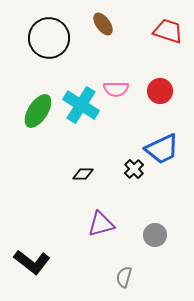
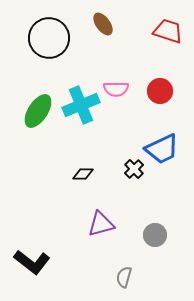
cyan cross: rotated 36 degrees clockwise
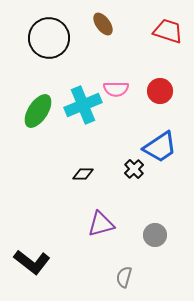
cyan cross: moved 2 px right
blue trapezoid: moved 2 px left, 2 px up; rotated 9 degrees counterclockwise
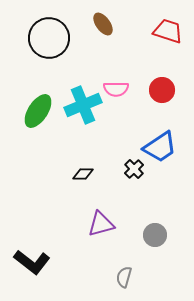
red circle: moved 2 px right, 1 px up
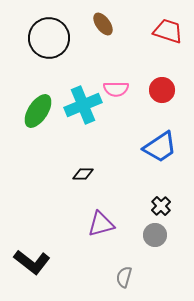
black cross: moved 27 px right, 37 px down
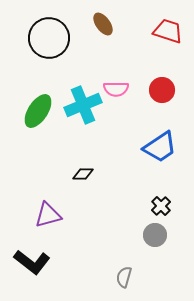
purple triangle: moved 53 px left, 9 px up
